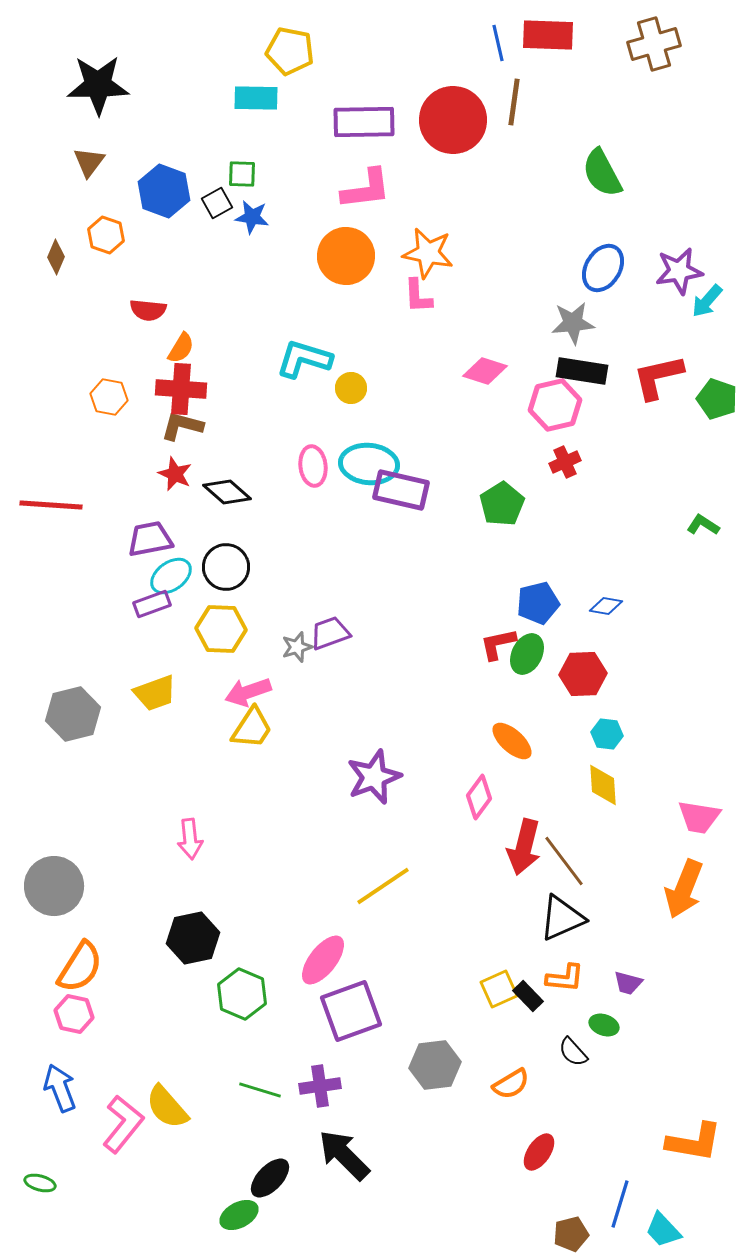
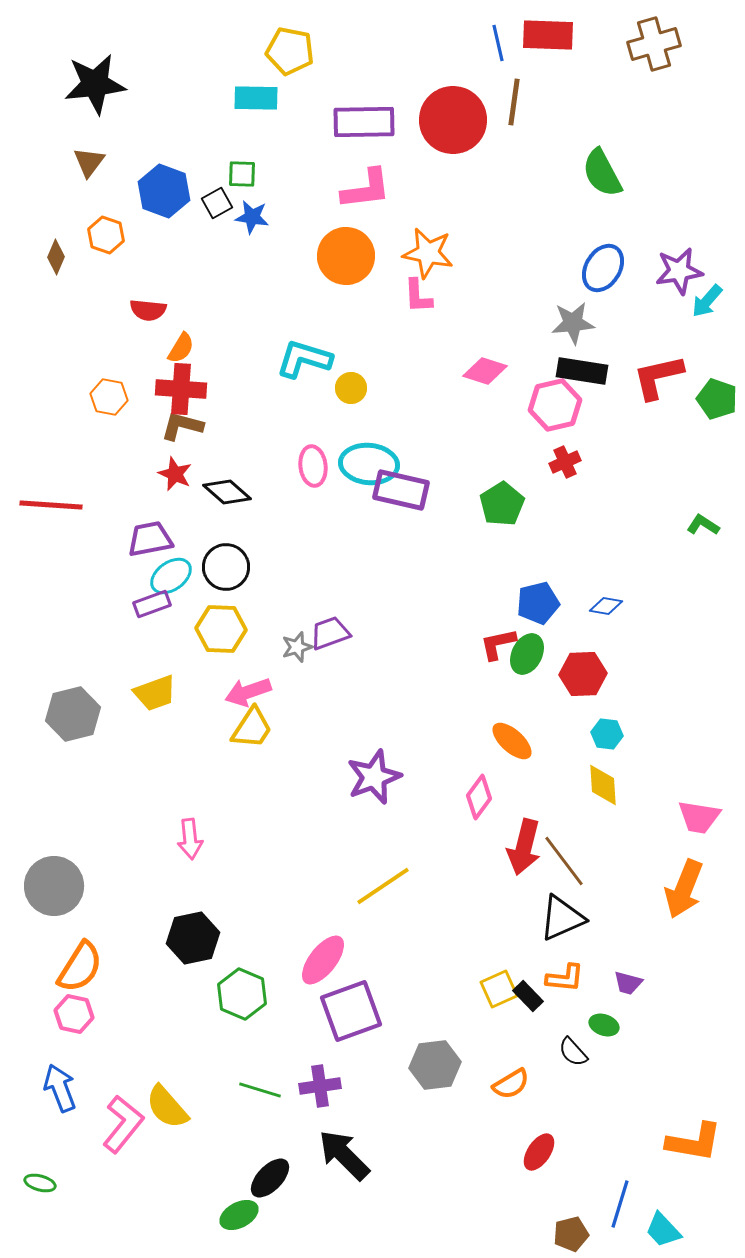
black star at (98, 85): moved 3 px left, 1 px up; rotated 6 degrees counterclockwise
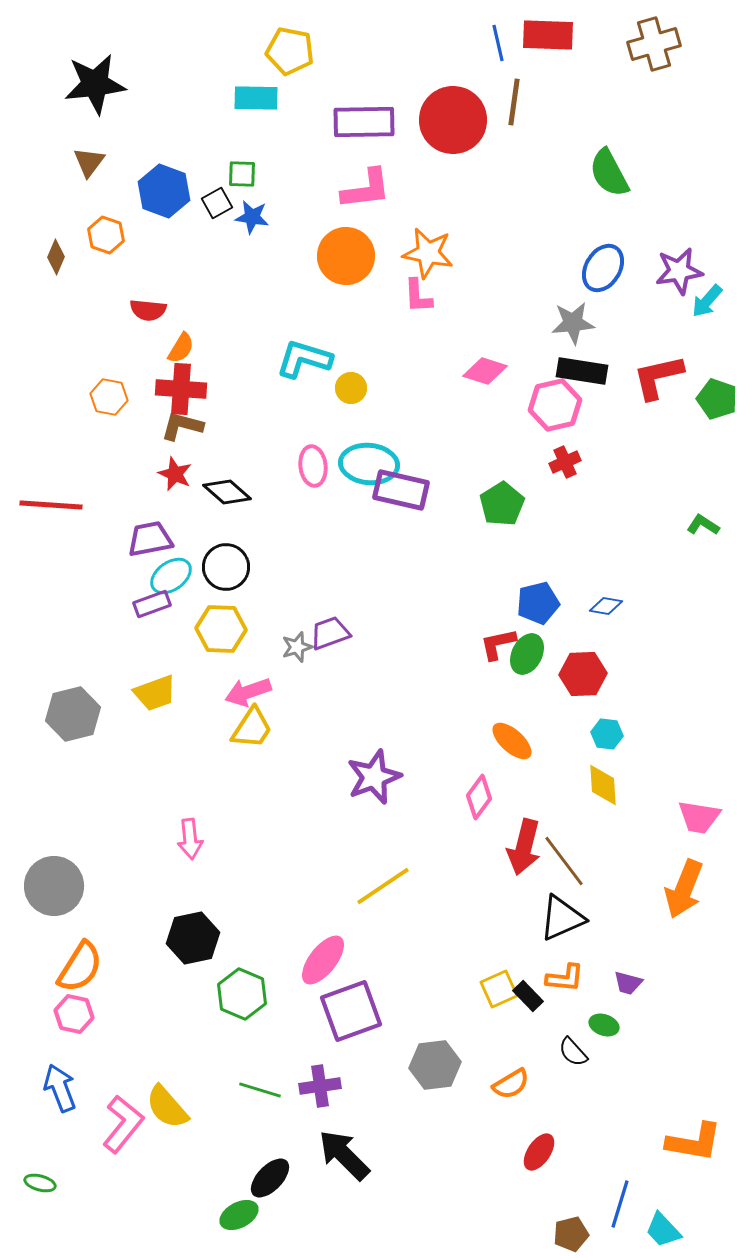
green semicircle at (602, 173): moved 7 px right
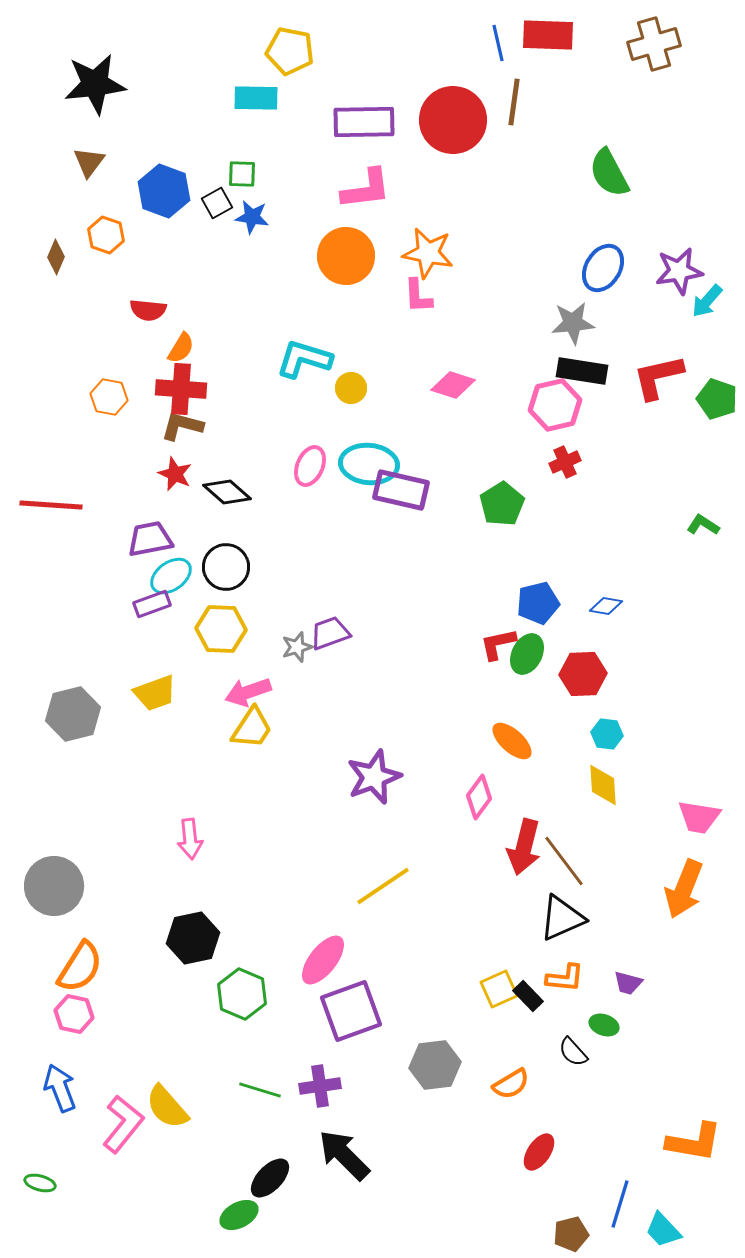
pink diamond at (485, 371): moved 32 px left, 14 px down
pink ellipse at (313, 466): moved 3 px left; rotated 30 degrees clockwise
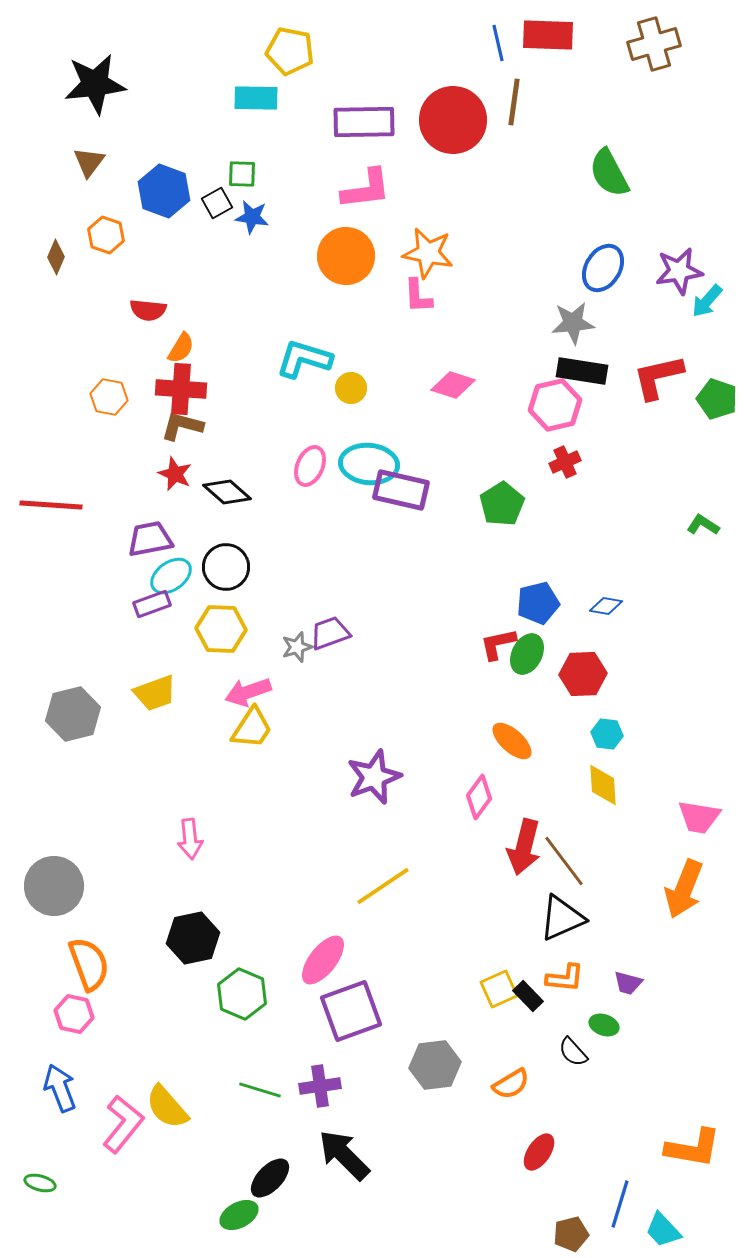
orange semicircle at (80, 967): moved 9 px right, 3 px up; rotated 52 degrees counterclockwise
orange L-shape at (694, 1142): moved 1 px left, 6 px down
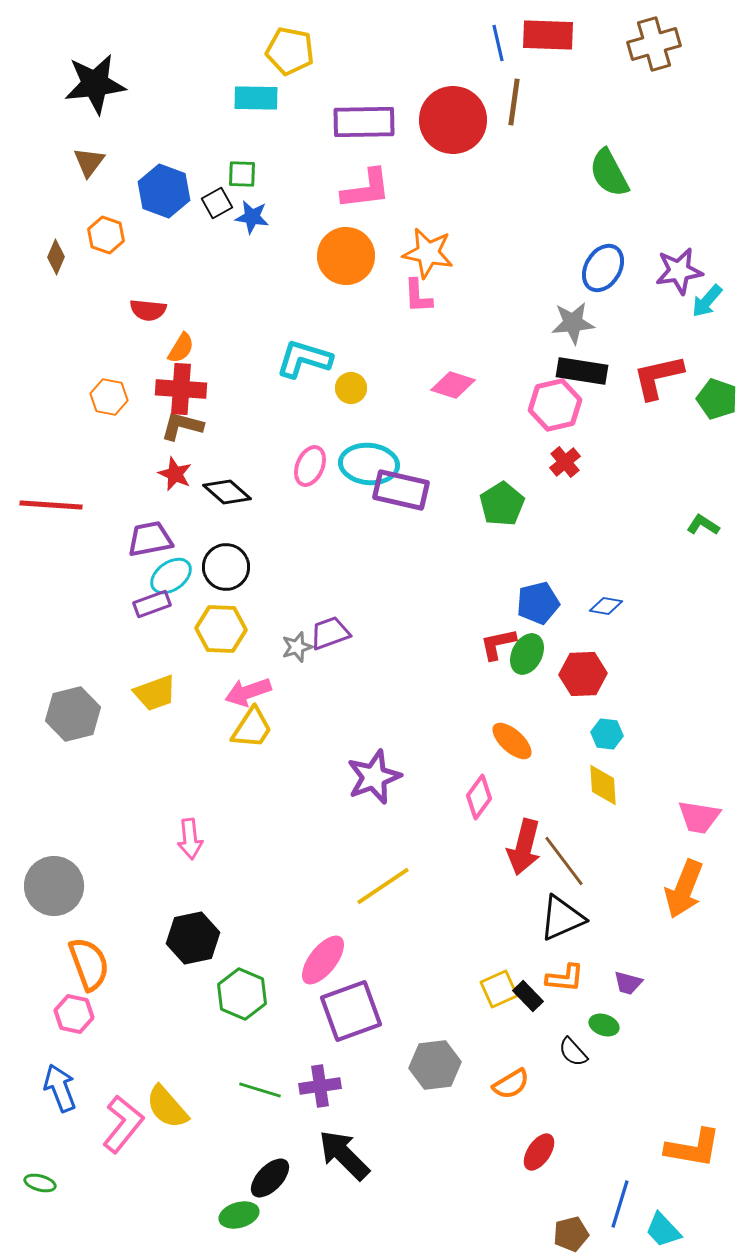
red cross at (565, 462): rotated 16 degrees counterclockwise
green ellipse at (239, 1215): rotated 12 degrees clockwise
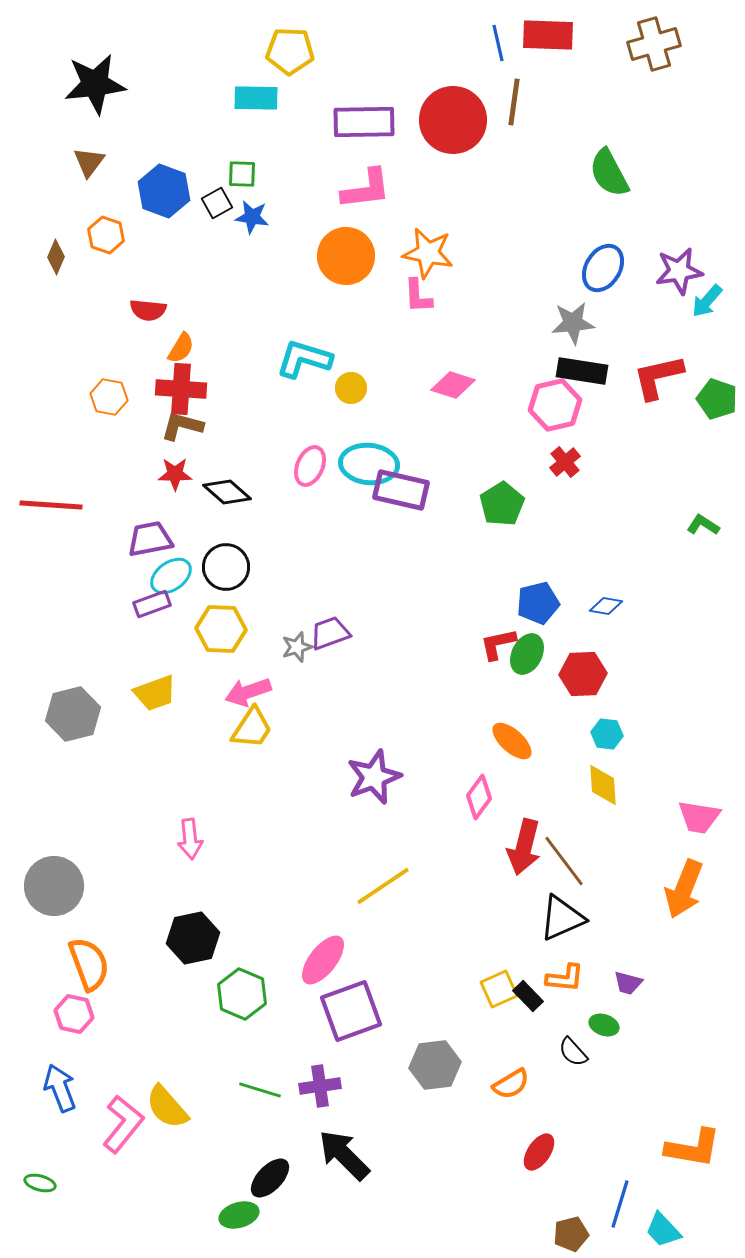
yellow pentagon at (290, 51): rotated 9 degrees counterclockwise
red star at (175, 474): rotated 24 degrees counterclockwise
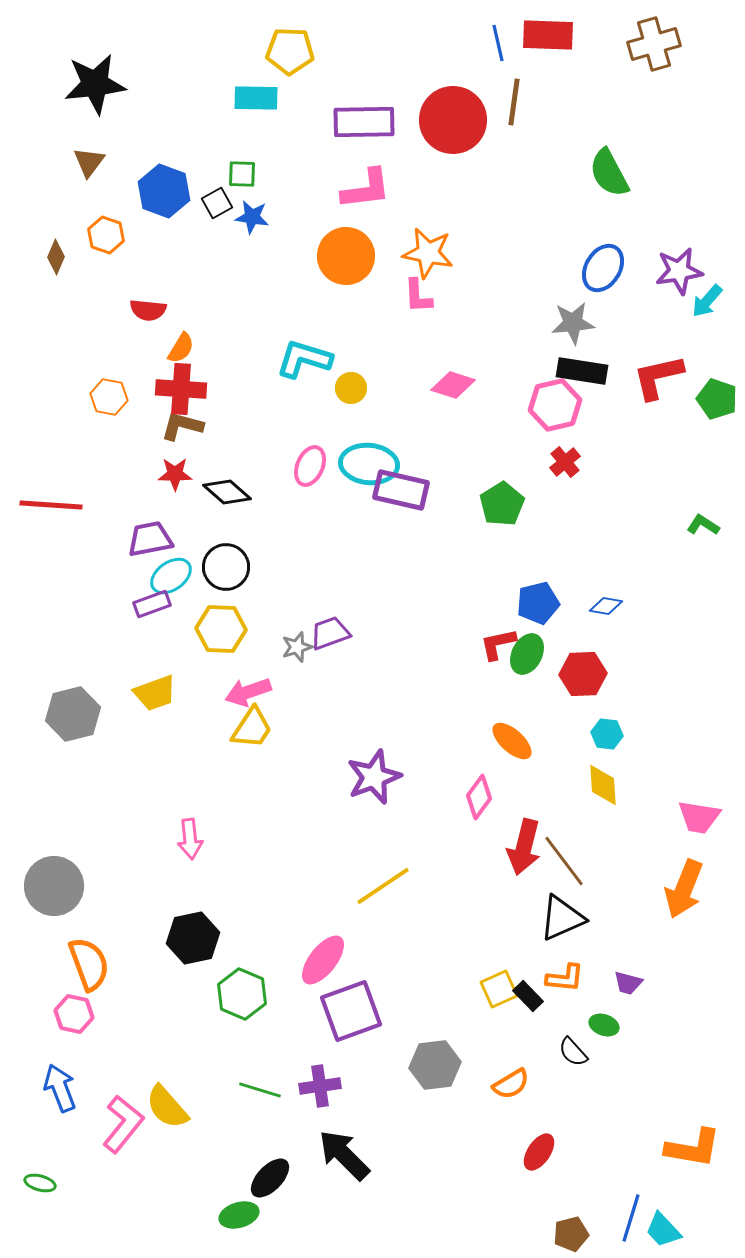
blue line at (620, 1204): moved 11 px right, 14 px down
